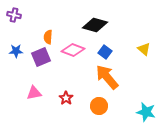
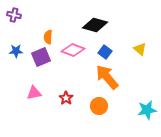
yellow triangle: moved 4 px left
cyan star: moved 1 px right, 2 px up; rotated 24 degrees counterclockwise
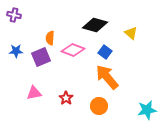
orange semicircle: moved 2 px right, 1 px down
yellow triangle: moved 9 px left, 16 px up
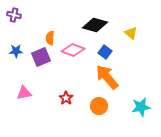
pink triangle: moved 10 px left
cyan star: moved 6 px left, 3 px up
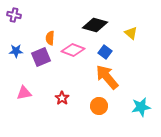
red star: moved 4 px left
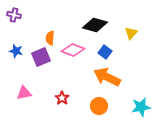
yellow triangle: rotated 32 degrees clockwise
blue star: rotated 16 degrees clockwise
orange arrow: rotated 24 degrees counterclockwise
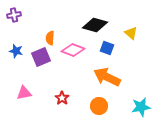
purple cross: rotated 24 degrees counterclockwise
yellow triangle: rotated 32 degrees counterclockwise
blue square: moved 2 px right, 4 px up; rotated 16 degrees counterclockwise
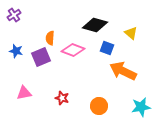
purple cross: rotated 24 degrees counterclockwise
orange arrow: moved 16 px right, 6 px up
red star: rotated 16 degrees counterclockwise
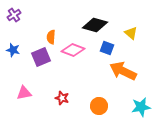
orange semicircle: moved 1 px right, 1 px up
blue star: moved 3 px left, 1 px up
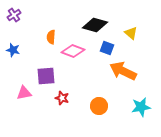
pink diamond: moved 1 px down
purple square: moved 5 px right, 19 px down; rotated 18 degrees clockwise
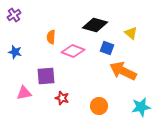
blue star: moved 2 px right, 2 px down
